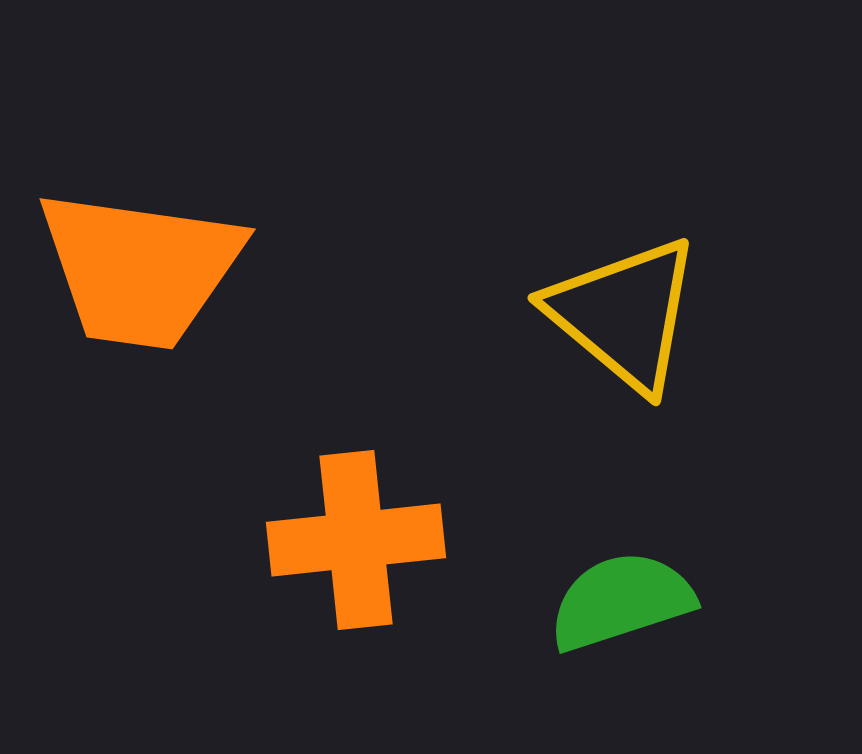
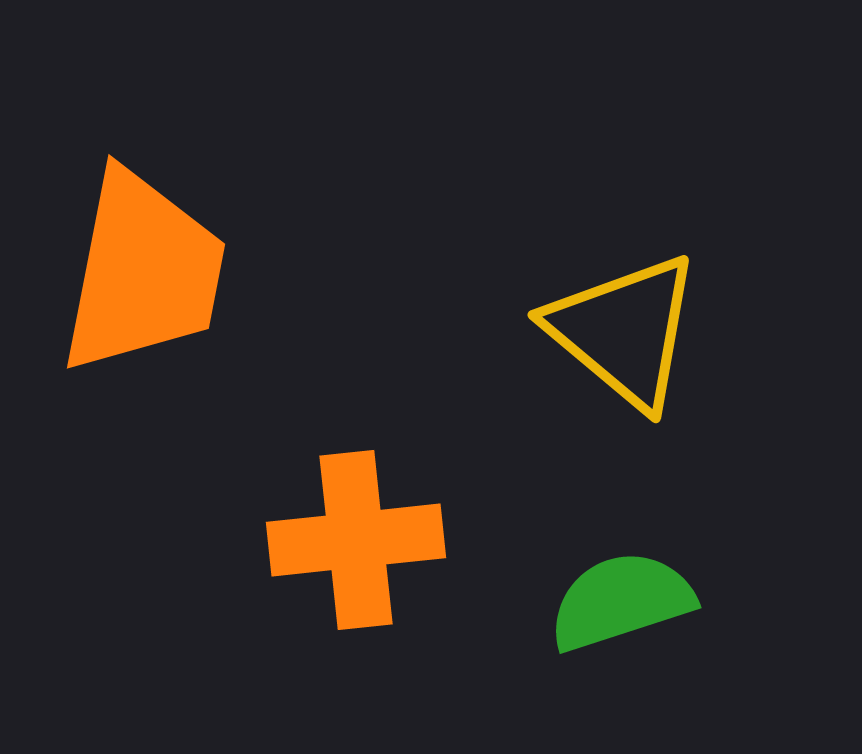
orange trapezoid: moved 3 px right, 3 px down; rotated 87 degrees counterclockwise
yellow triangle: moved 17 px down
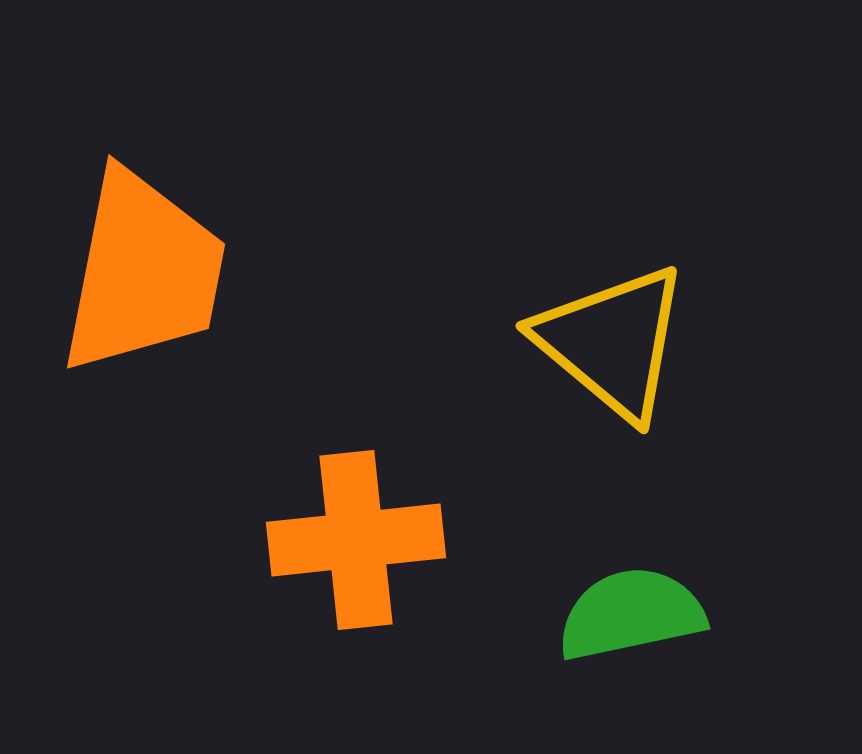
yellow triangle: moved 12 px left, 11 px down
green semicircle: moved 10 px right, 13 px down; rotated 6 degrees clockwise
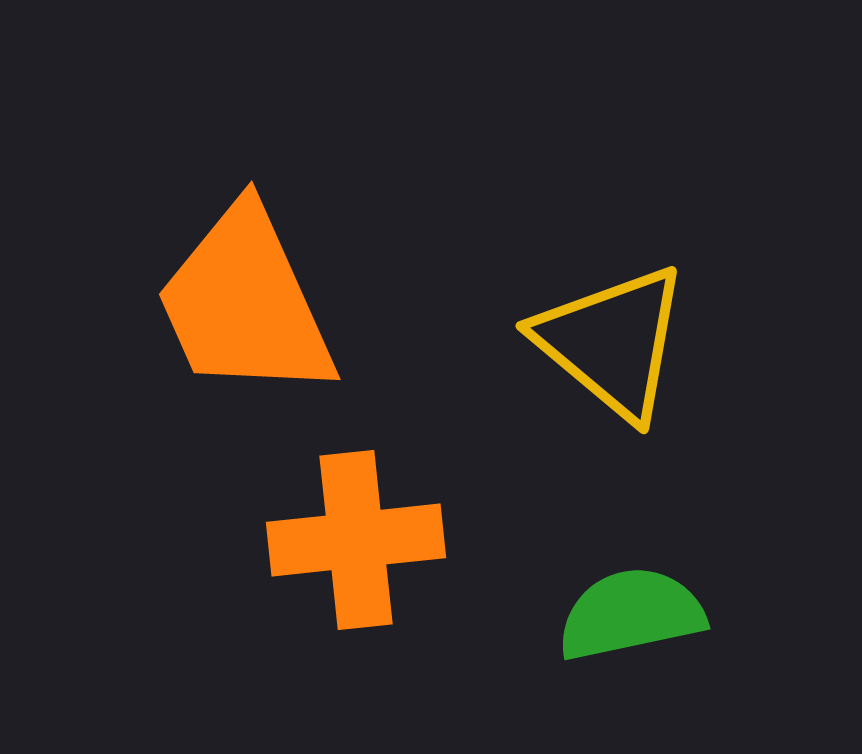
orange trapezoid: moved 102 px right, 31 px down; rotated 145 degrees clockwise
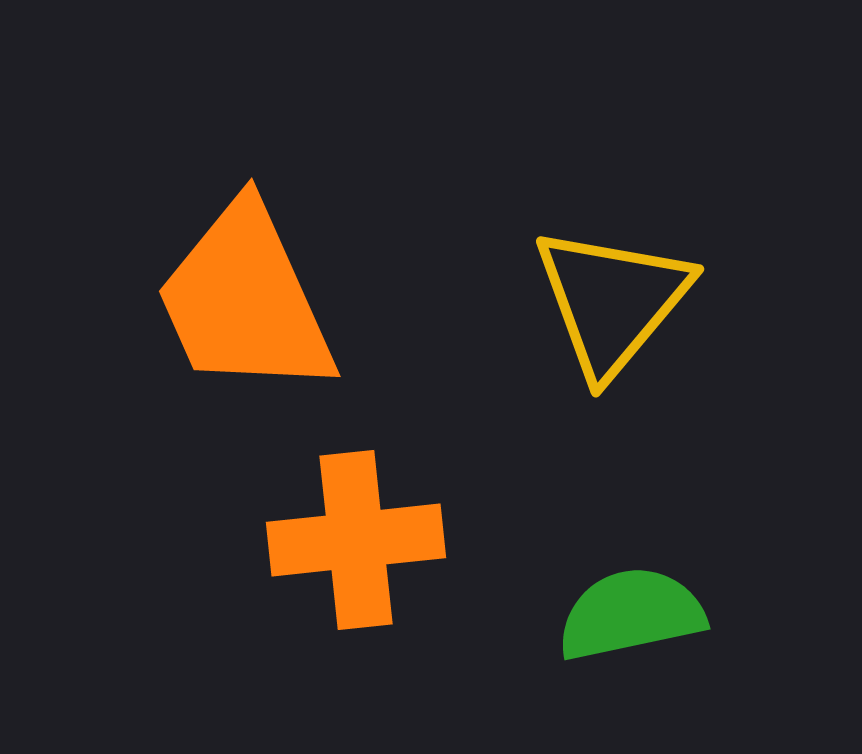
orange trapezoid: moved 3 px up
yellow triangle: moved 41 px up; rotated 30 degrees clockwise
